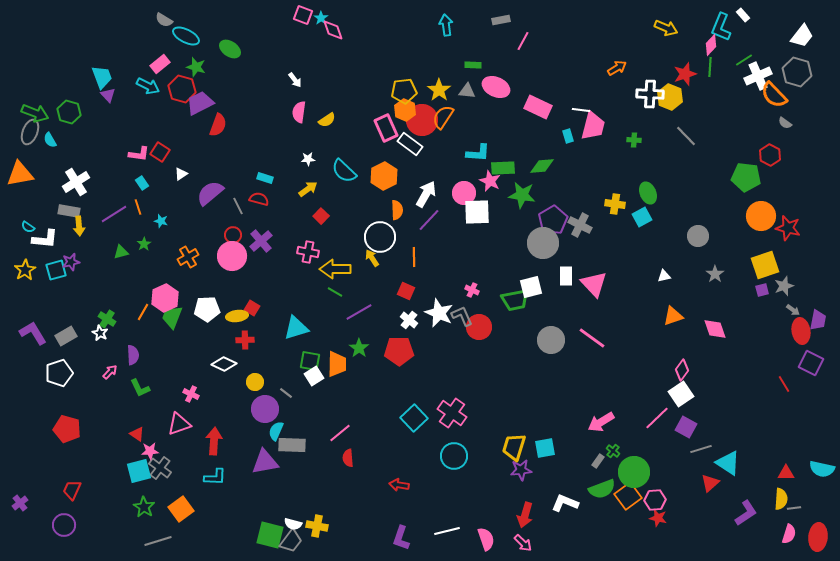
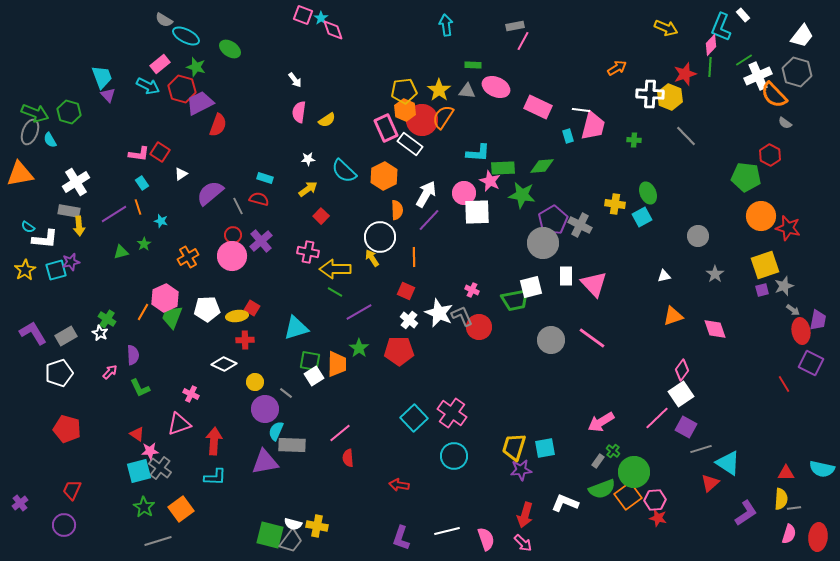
gray rectangle at (501, 20): moved 14 px right, 6 px down
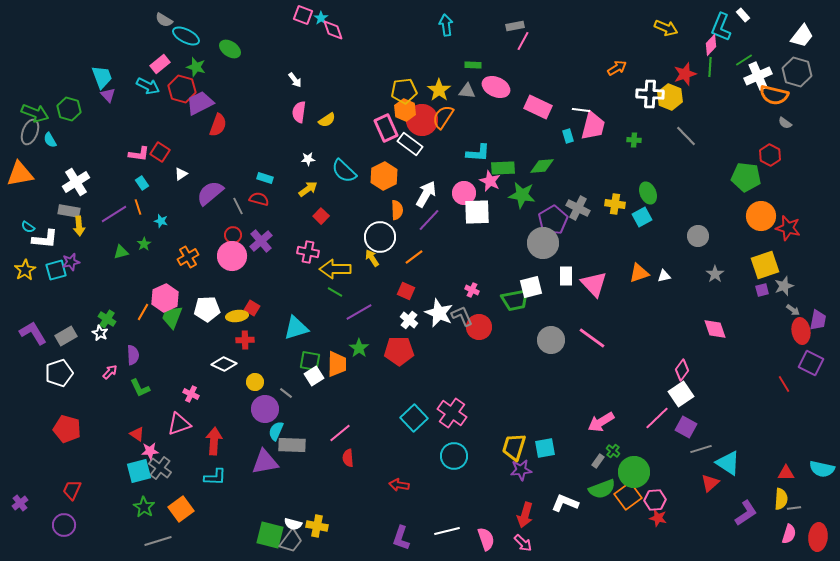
orange semicircle at (774, 95): rotated 32 degrees counterclockwise
green hexagon at (69, 112): moved 3 px up
gray cross at (580, 225): moved 2 px left, 17 px up
orange line at (414, 257): rotated 54 degrees clockwise
orange triangle at (673, 316): moved 34 px left, 43 px up
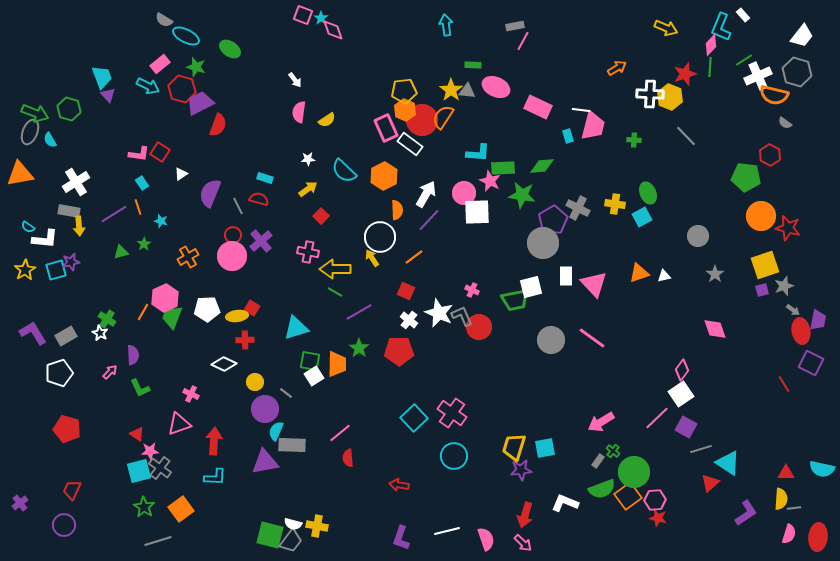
yellow star at (439, 90): moved 12 px right
purple semicircle at (210, 193): rotated 28 degrees counterclockwise
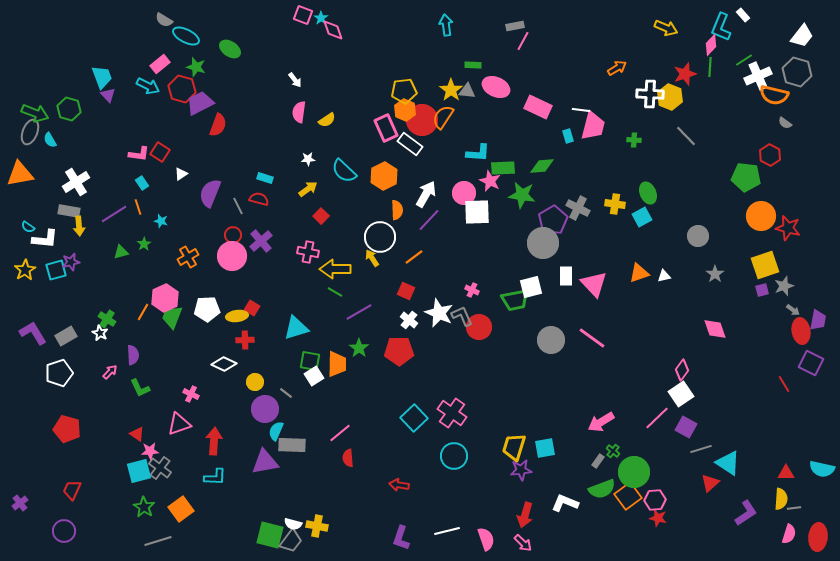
purple circle at (64, 525): moved 6 px down
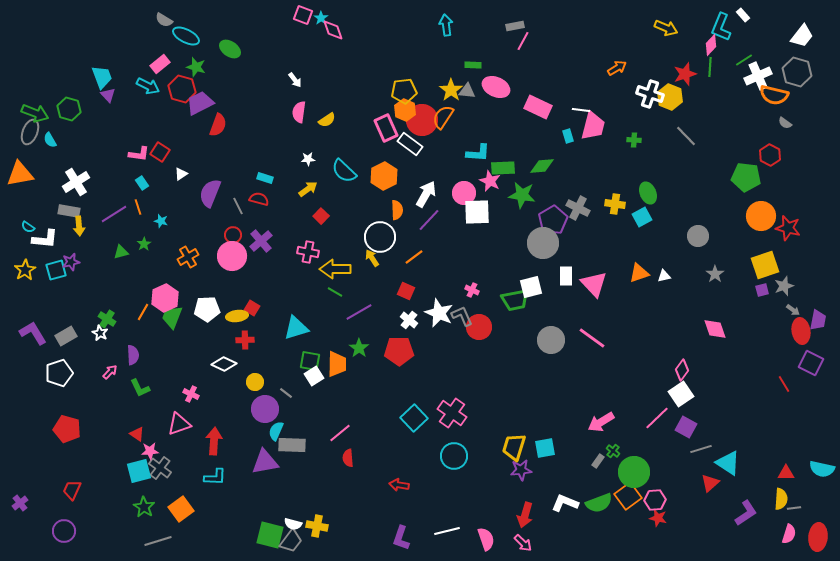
white cross at (650, 94): rotated 16 degrees clockwise
green semicircle at (602, 489): moved 3 px left, 14 px down
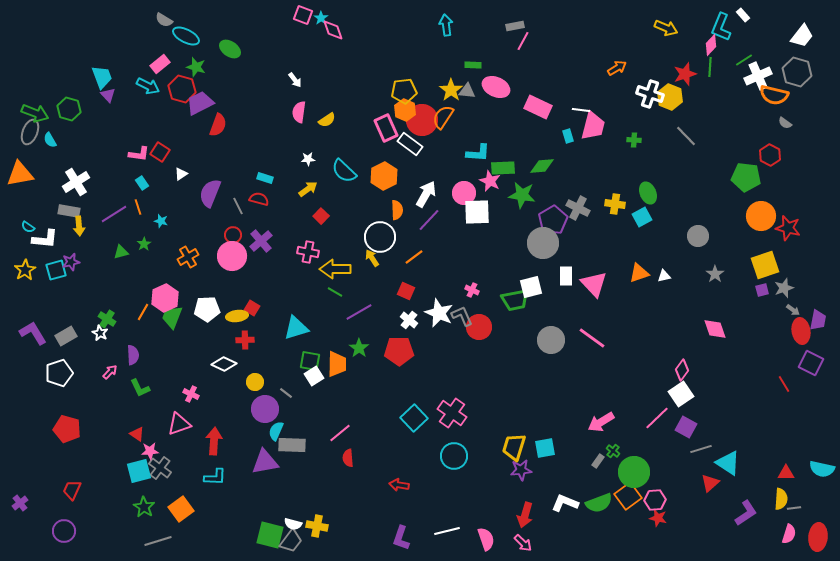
gray star at (784, 286): moved 2 px down
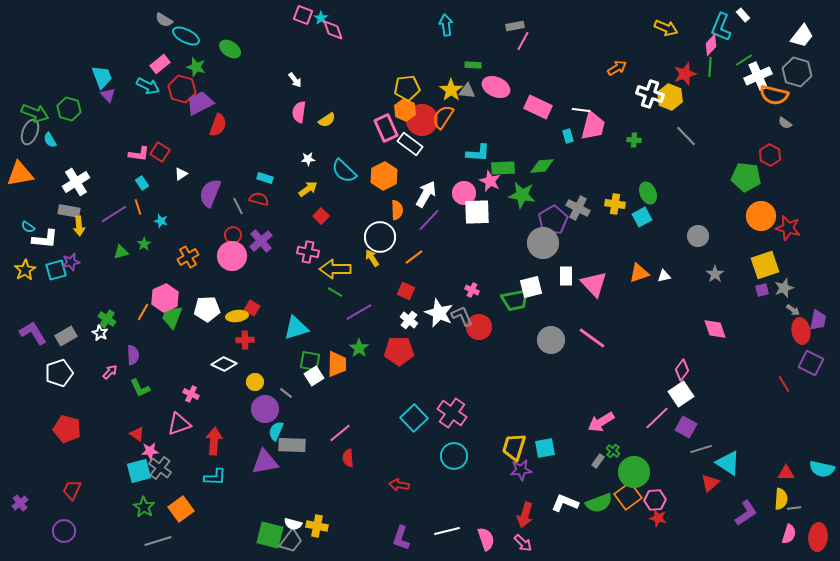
yellow pentagon at (404, 91): moved 3 px right, 3 px up
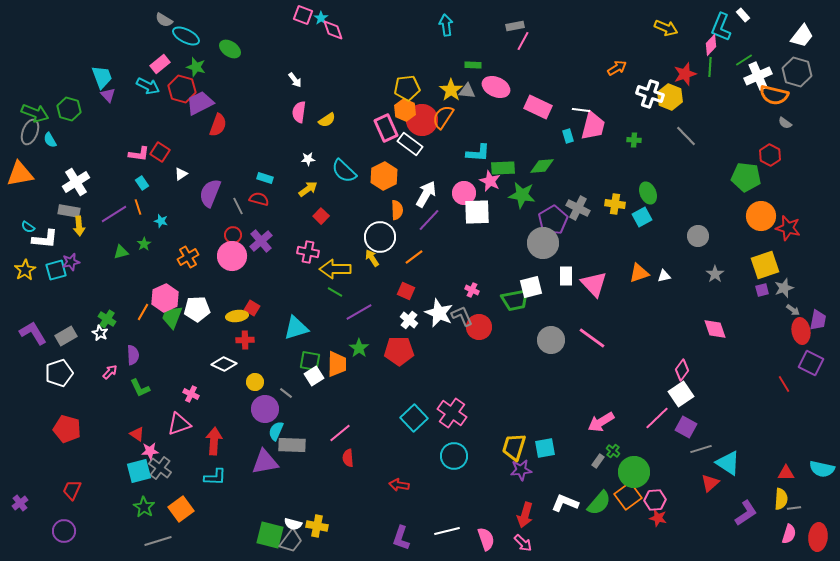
white pentagon at (207, 309): moved 10 px left
green semicircle at (599, 503): rotated 28 degrees counterclockwise
